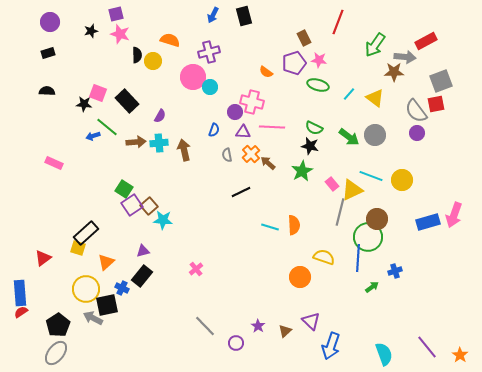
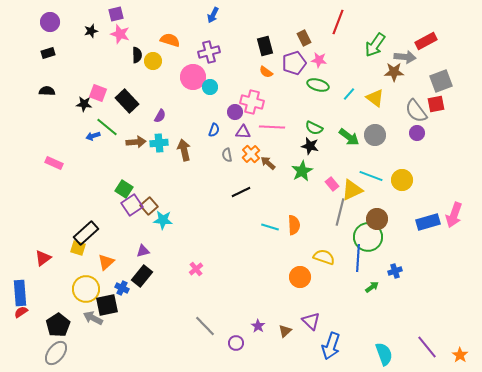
black rectangle at (244, 16): moved 21 px right, 30 px down
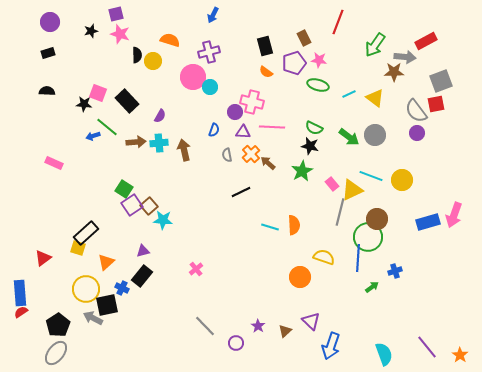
cyan line at (349, 94): rotated 24 degrees clockwise
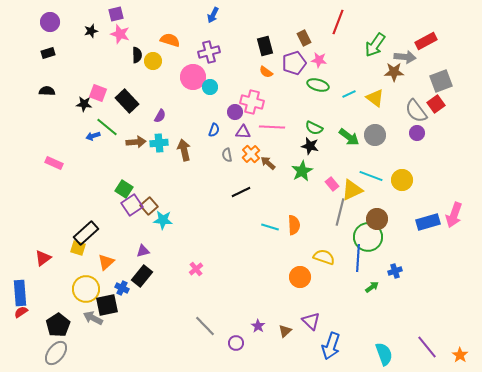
red square at (436, 104): rotated 24 degrees counterclockwise
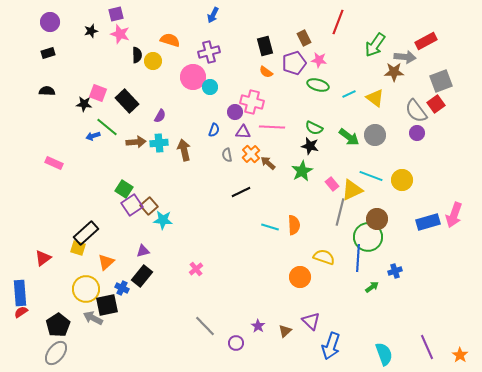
purple line at (427, 347): rotated 15 degrees clockwise
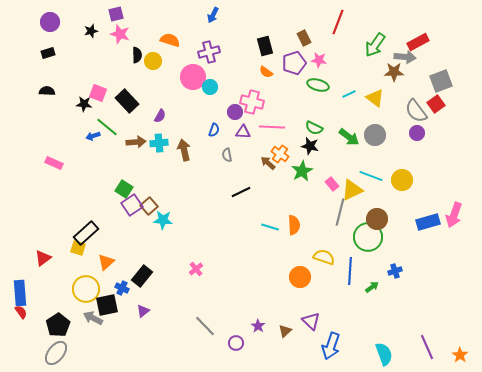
red rectangle at (426, 41): moved 8 px left, 1 px down
orange cross at (251, 154): moved 29 px right; rotated 12 degrees counterclockwise
purple triangle at (143, 251): moved 60 px down; rotated 24 degrees counterclockwise
blue line at (358, 258): moved 8 px left, 13 px down
red semicircle at (21, 312): rotated 88 degrees clockwise
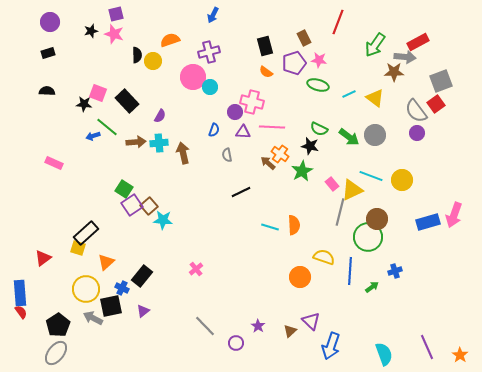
pink star at (120, 34): moved 6 px left
orange semicircle at (170, 40): rotated 36 degrees counterclockwise
green semicircle at (314, 128): moved 5 px right, 1 px down
brown arrow at (184, 150): moved 1 px left, 3 px down
black square at (107, 305): moved 4 px right, 1 px down
brown triangle at (285, 331): moved 5 px right
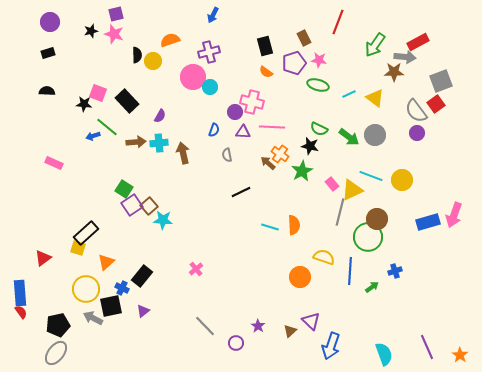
black pentagon at (58, 325): rotated 20 degrees clockwise
